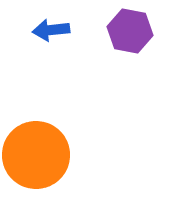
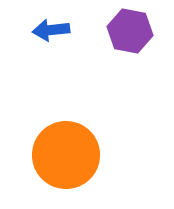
orange circle: moved 30 px right
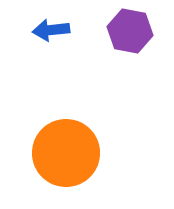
orange circle: moved 2 px up
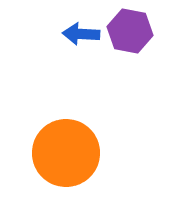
blue arrow: moved 30 px right, 4 px down; rotated 9 degrees clockwise
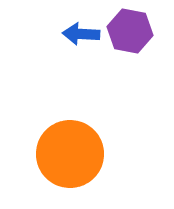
orange circle: moved 4 px right, 1 px down
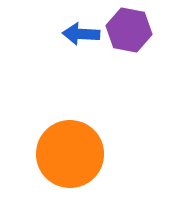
purple hexagon: moved 1 px left, 1 px up
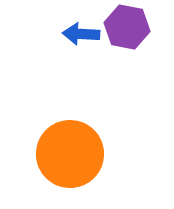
purple hexagon: moved 2 px left, 3 px up
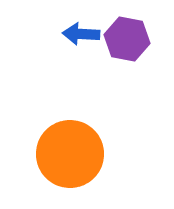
purple hexagon: moved 12 px down
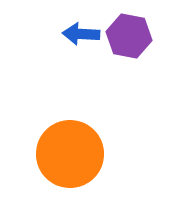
purple hexagon: moved 2 px right, 3 px up
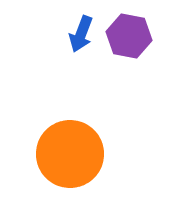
blue arrow: rotated 72 degrees counterclockwise
